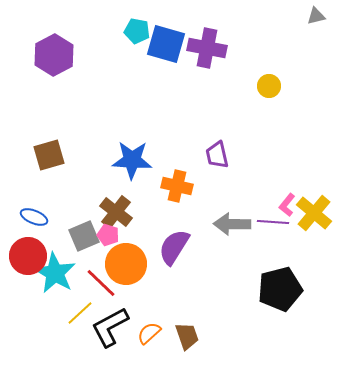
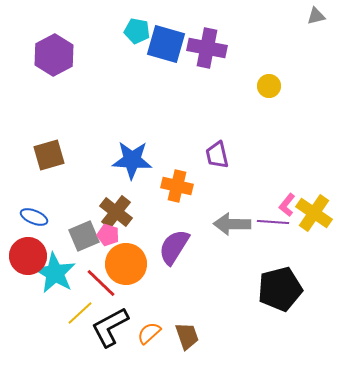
yellow cross: rotated 6 degrees counterclockwise
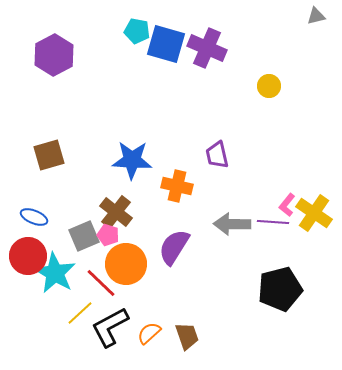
purple cross: rotated 12 degrees clockwise
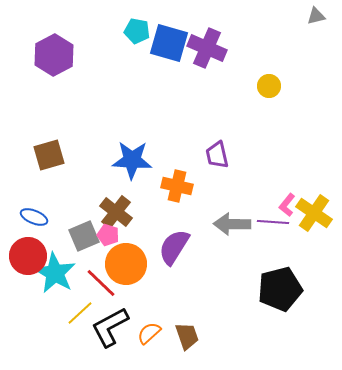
blue square: moved 3 px right, 1 px up
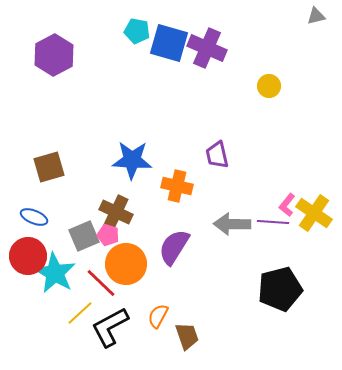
brown square: moved 12 px down
brown cross: rotated 12 degrees counterclockwise
orange semicircle: moved 9 px right, 17 px up; rotated 20 degrees counterclockwise
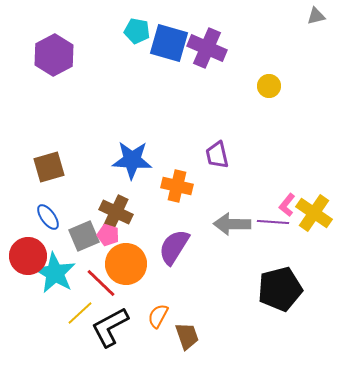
blue ellipse: moved 14 px right; rotated 32 degrees clockwise
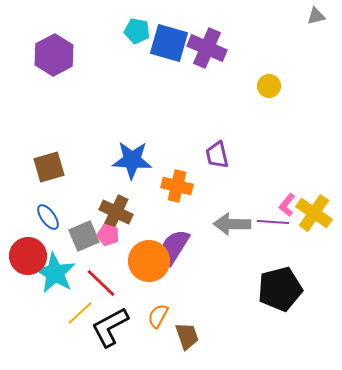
orange circle: moved 23 px right, 3 px up
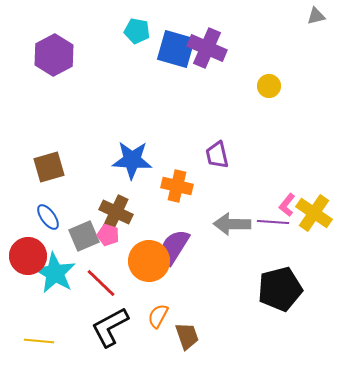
blue square: moved 7 px right, 6 px down
yellow line: moved 41 px left, 28 px down; rotated 48 degrees clockwise
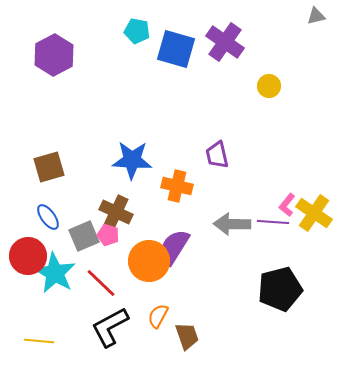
purple cross: moved 18 px right, 6 px up; rotated 12 degrees clockwise
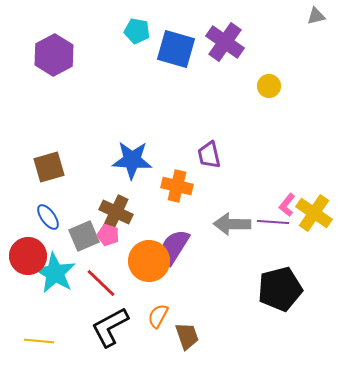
purple trapezoid: moved 8 px left
